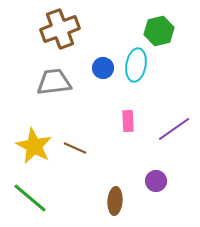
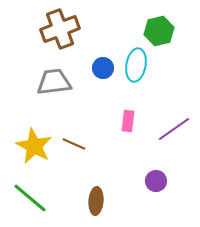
pink rectangle: rotated 10 degrees clockwise
brown line: moved 1 px left, 4 px up
brown ellipse: moved 19 px left
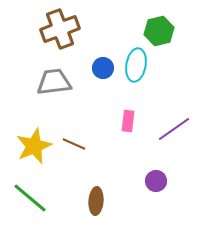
yellow star: rotated 21 degrees clockwise
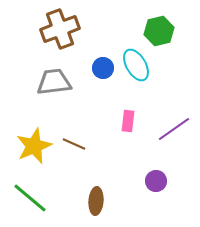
cyan ellipse: rotated 40 degrees counterclockwise
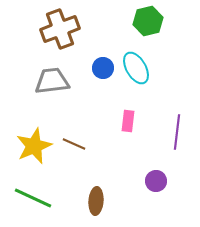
green hexagon: moved 11 px left, 10 px up
cyan ellipse: moved 3 px down
gray trapezoid: moved 2 px left, 1 px up
purple line: moved 3 px right, 3 px down; rotated 48 degrees counterclockwise
green line: moved 3 px right; rotated 15 degrees counterclockwise
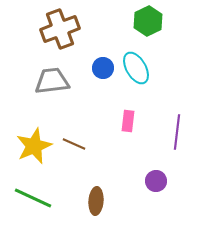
green hexagon: rotated 12 degrees counterclockwise
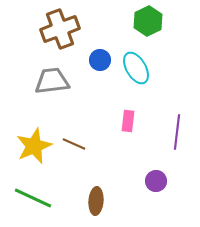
blue circle: moved 3 px left, 8 px up
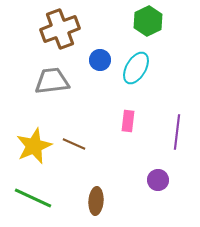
cyan ellipse: rotated 60 degrees clockwise
purple circle: moved 2 px right, 1 px up
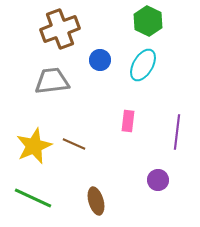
green hexagon: rotated 8 degrees counterclockwise
cyan ellipse: moved 7 px right, 3 px up
brown ellipse: rotated 20 degrees counterclockwise
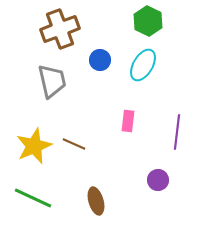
gray trapezoid: rotated 84 degrees clockwise
